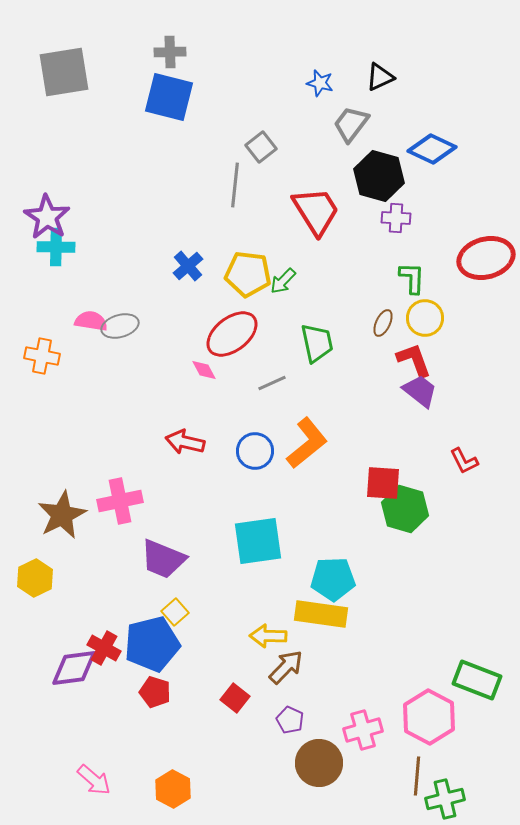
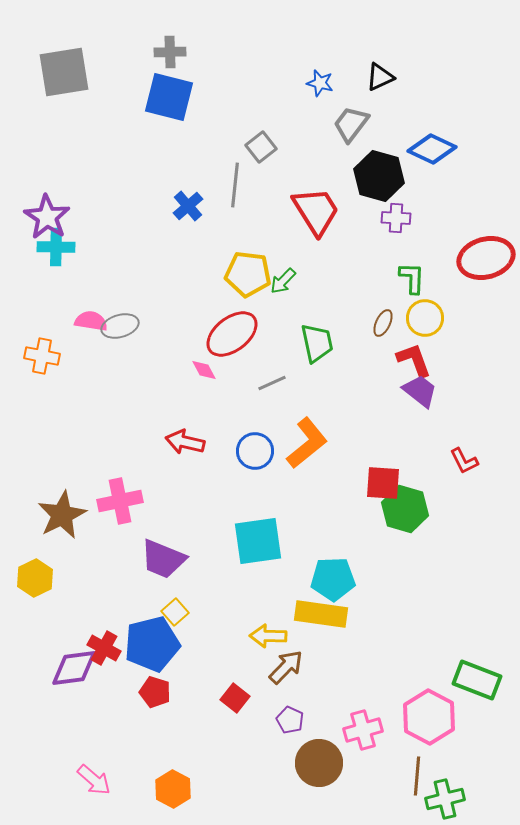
blue cross at (188, 266): moved 60 px up
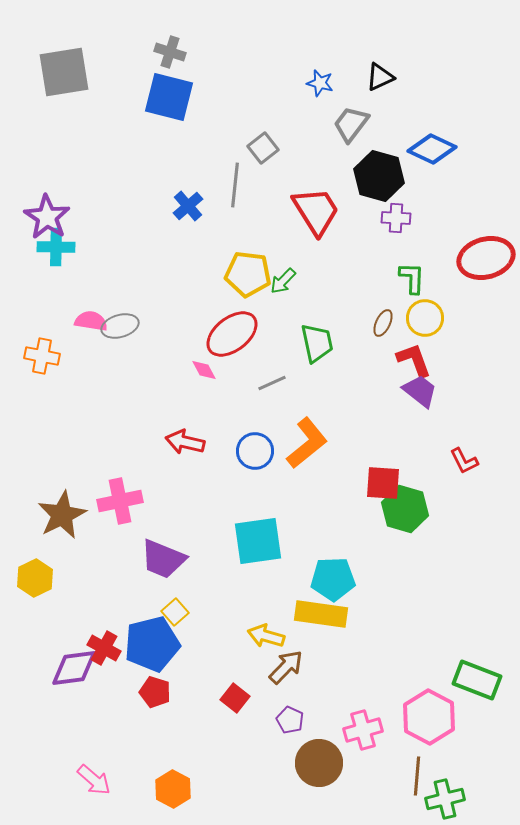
gray cross at (170, 52): rotated 20 degrees clockwise
gray square at (261, 147): moved 2 px right, 1 px down
yellow arrow at (268, 636): moved 2 px left; rotated 15 degrees clockwise
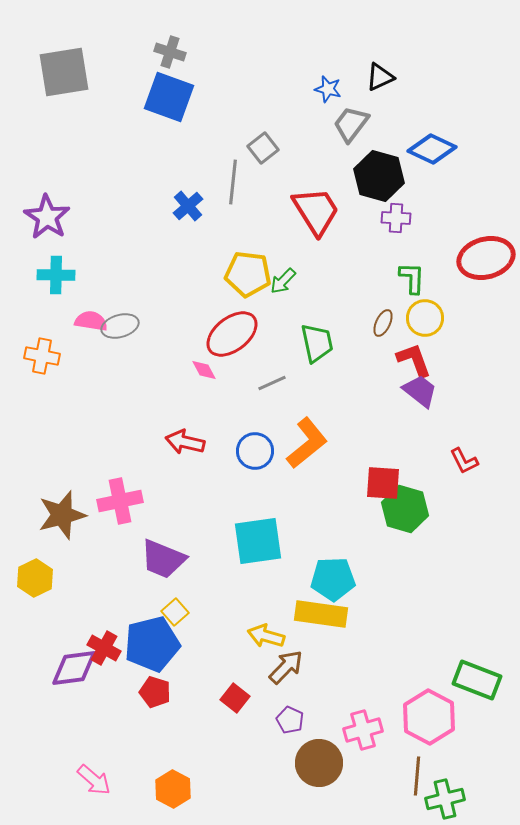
blue star at (320, 83): moved 8 px right, 6 px down
blue square at (169, 97): rotated 6 degrees clockwise
gray line at (235, 185): moved 2 px left, 3 px up
cyan cross at (56, 247): moved 28 px down
brown star at (62, 515): rotated 12 degrees clockwise
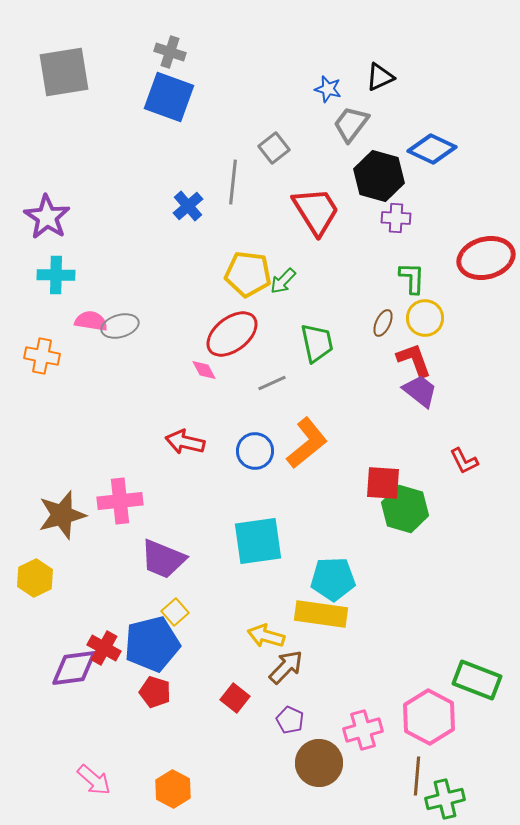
gray square at (263, 148): moved 11 px right
pink cross at (120, 501): rotated 6 degrees clockwise
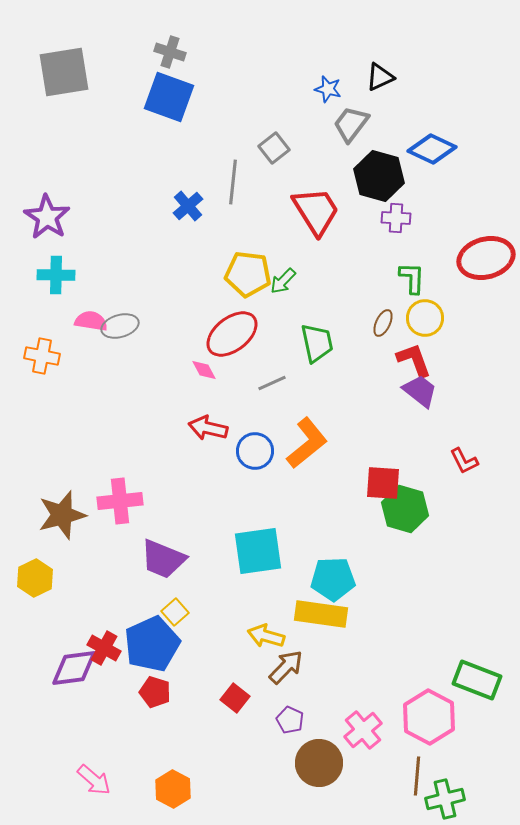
red arrow at (185, 442): moved 23 px right, 14 px up
cyan square at (258, 541): moved 10 px down
blue pentagon at (152, 644): rotated 10 degrees counterclockwise
pink cross at (363, 730): rotated 24 degrees counterclockwise
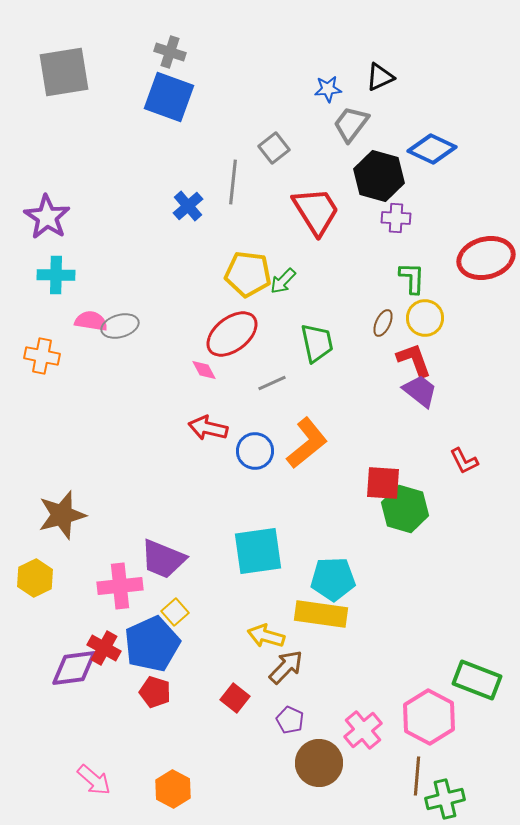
blue star at (328, 89): rotated 20 degrees counterclockwise
pink cross at (120, 501): moved 85 px down
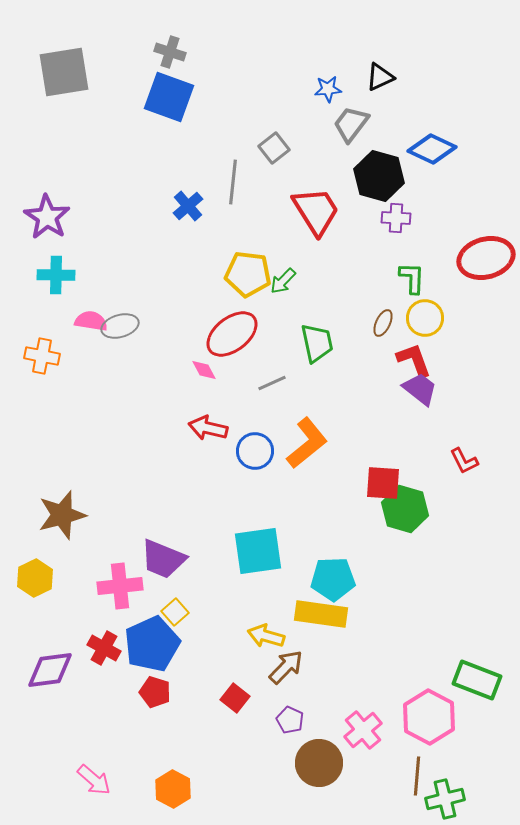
purple trapezoid at (420, 391): moved 2 px up
purple diamond at (74, 668): moved 24 px left, 2 px down
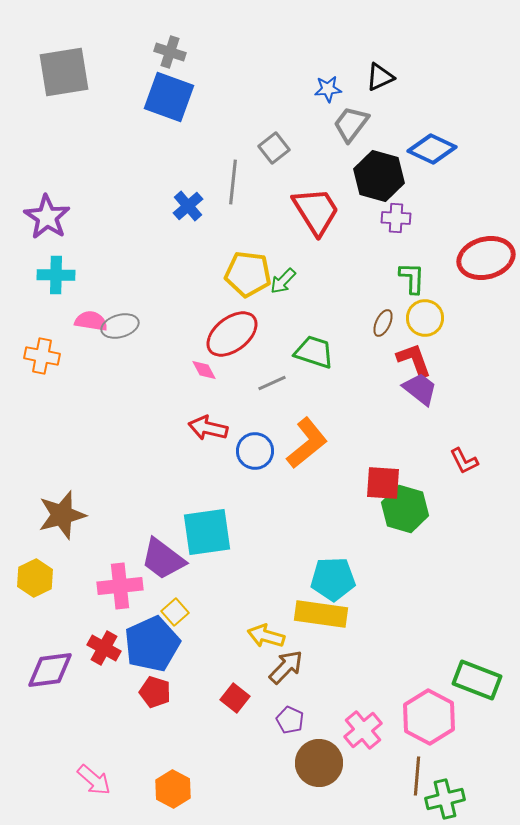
green trapezoid at (317, 343): moved 3 px left, 9 px down; rotated 60 degrees counterclockwise
cyan square at (258, 551): moved 51 px left, 19 px up
purple trapezoid at (163, 559): rotated 15 degrees clockwise
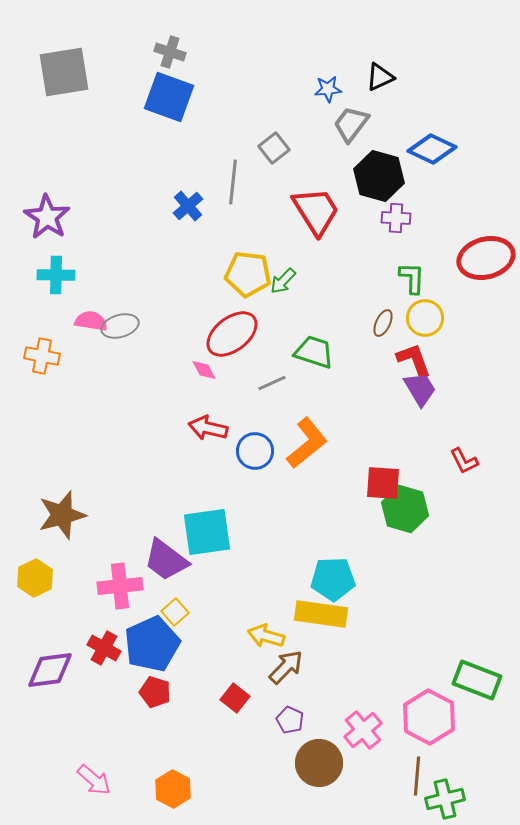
purple trapezoid at (420, 389): rotated 21 degrees clockwise
purple trapezoid at (163, 559): moved 3 px right, 1 px down
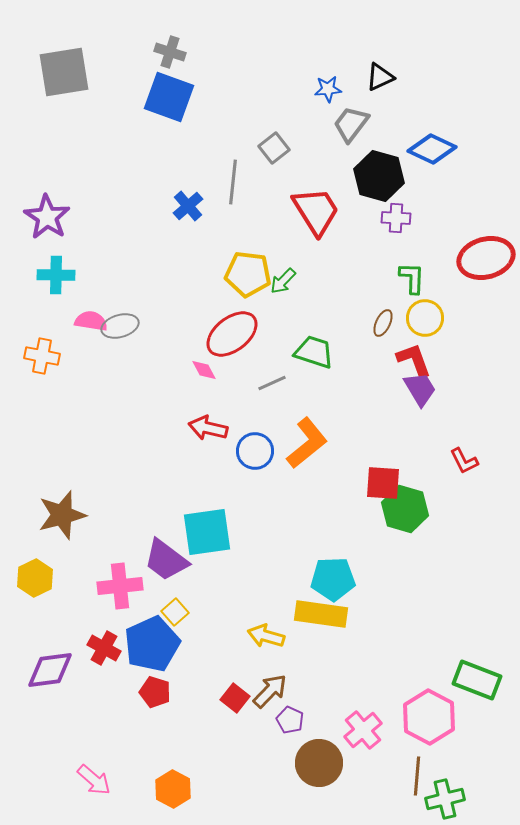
brown arrow at (286, 667): moved 16 px left, 24 px down
